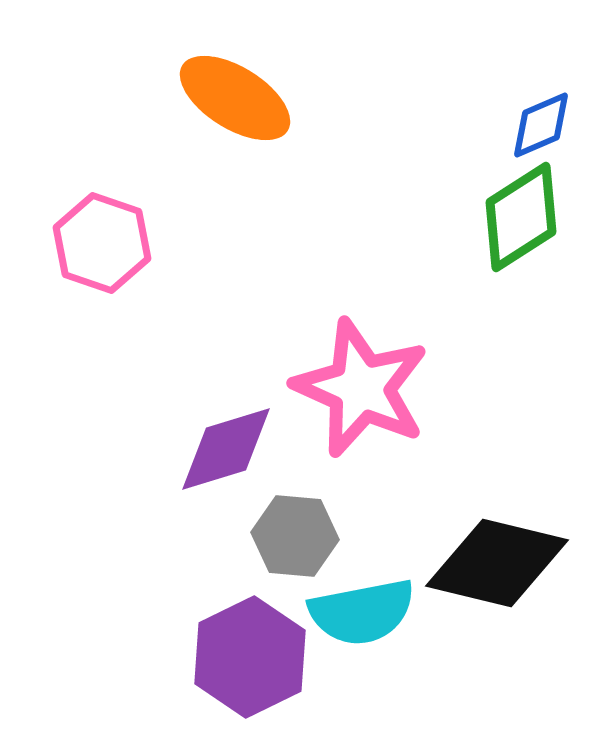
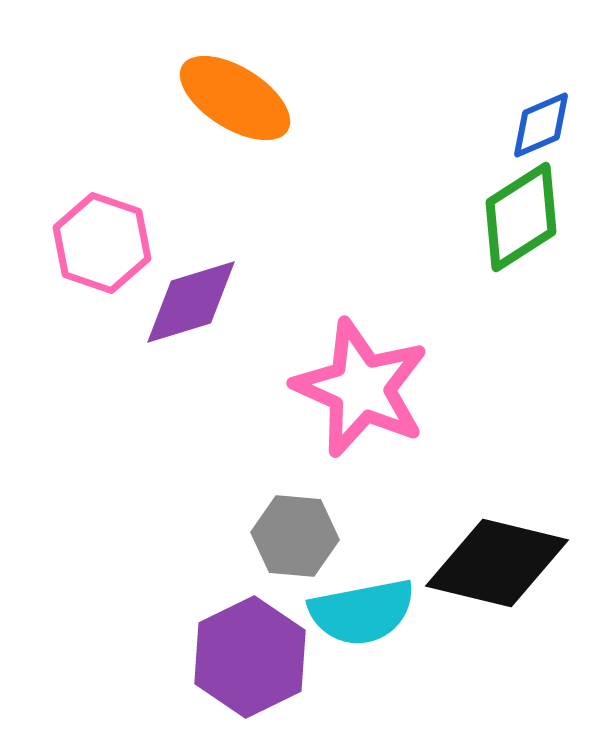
purple diamond: moved 35 px left, 147 px up
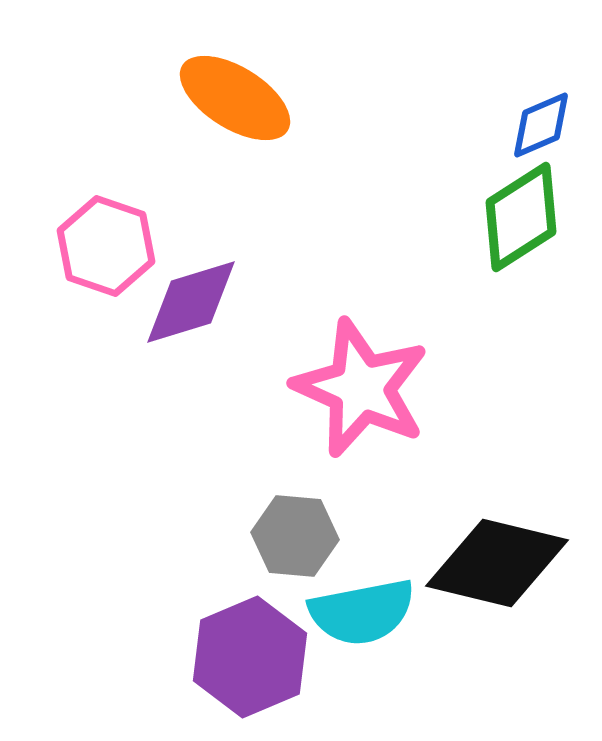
pink hexagon: moved 4 px right, 3 px down
purple hexagon: rotated 3 degrees clockwise
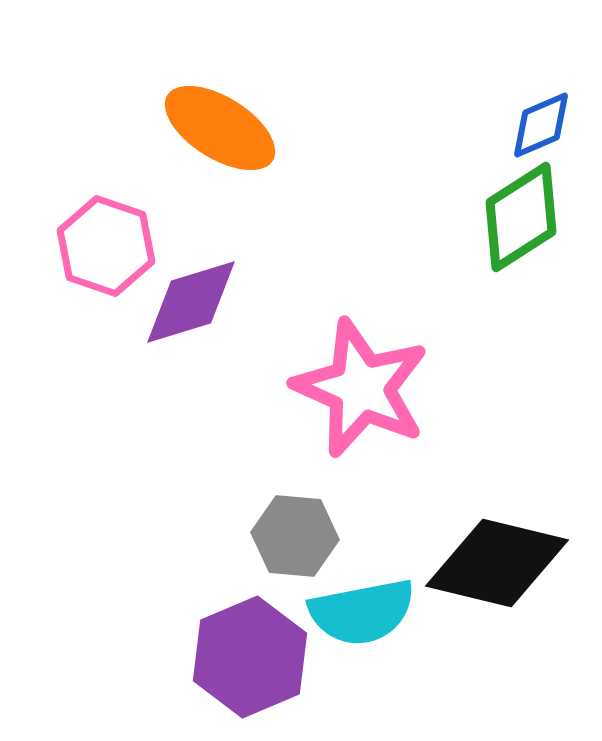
orange ellipse: moved 15 px left, 30 px down
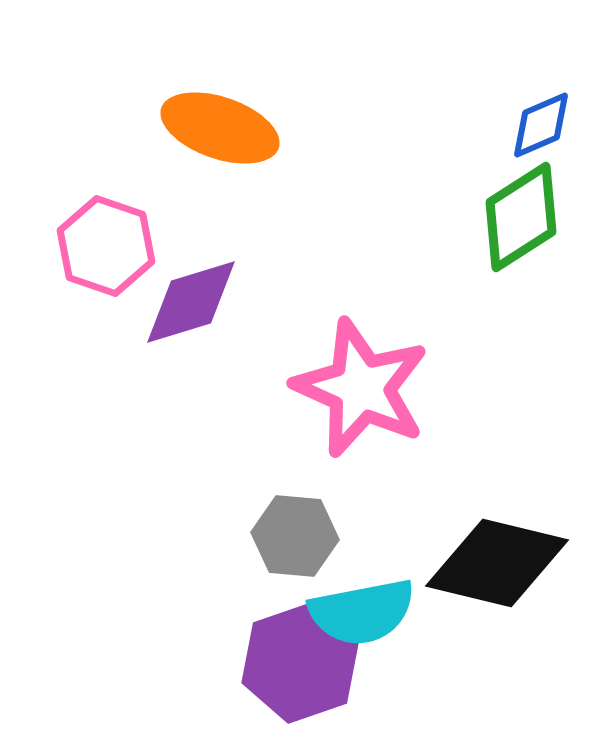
orange ellipse: rotated 13 degrees counterclockwise
purple hexagon: moved 50 px right, 6 px down; rotated 4 degrees clockwise
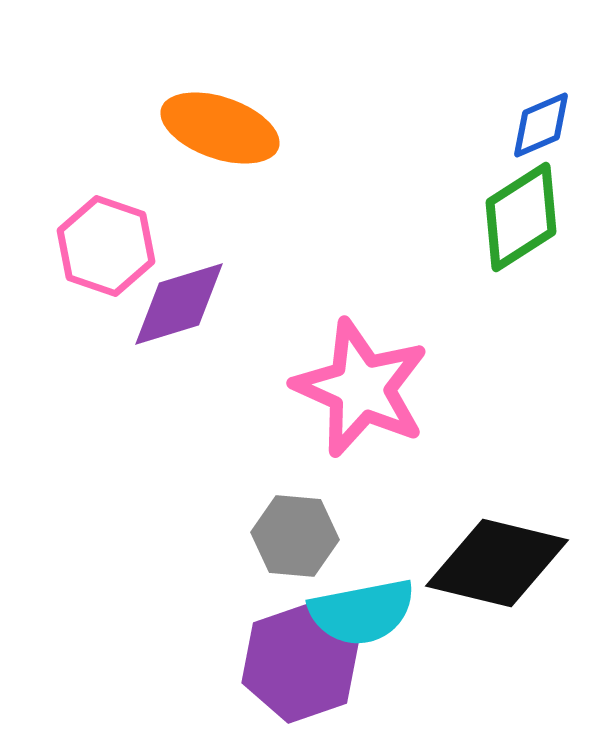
purple diamond: moved 12 px left, 2 px down
